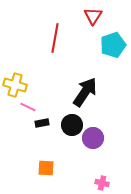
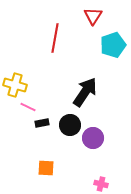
black circle: moved 2 px left
pink cross: moved 1 px left, 1 px down
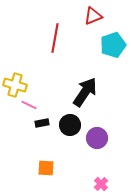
red triangle: rotated 36 degrees clockwise
pink line: moved 1 px right, 2 px up
purple circle: moved 4 px right
pink cross: rotated 32 degrees clockwise
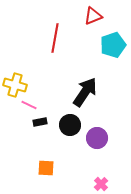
black rectangle: moved 2 px left, 1 px up
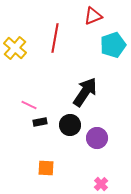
yellow cross: moved 37 px up; rotated 25 degrees clockwise
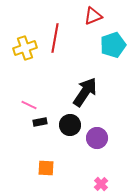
yellow cross: moved 10 px right; rotated 30 degrees clockwise
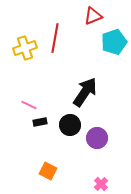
cyan pentagon: moved 1 px right, 3 px up
orange square: moved 2 px right, 3 px down; rotated 24 degrees clockwise
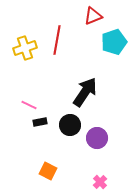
red line: moved 2 px right, 2 px down
pink cross: moved 1 px left, 2 px up
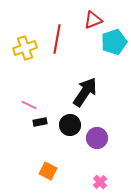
red triangle: moved 4 px down
red line: moved 1 px up
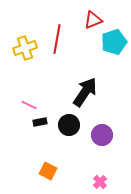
black circle: moved 1 px left
purple circle: moved 5 px right, 3 px up
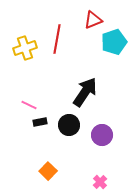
orange square: rotated 18 degrees clockwise
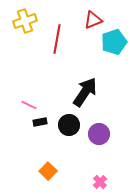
yellow cross: moved 27 px up
purple circle: moved 3 px left, 1 px up
